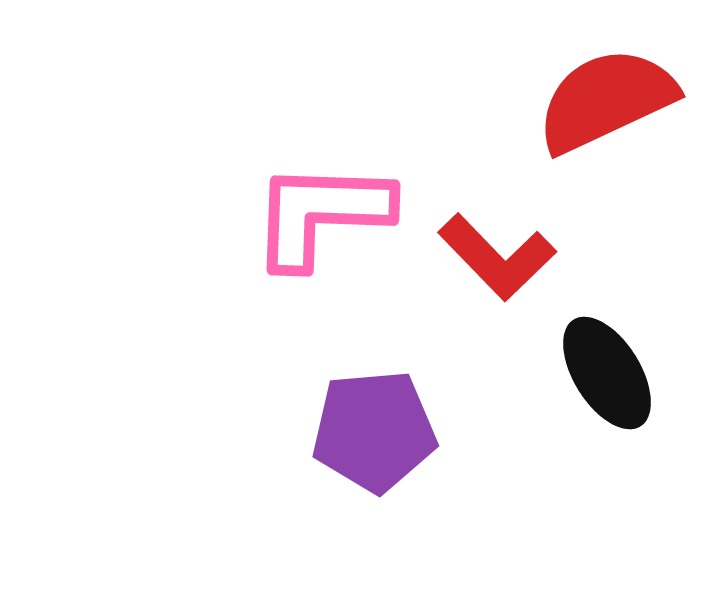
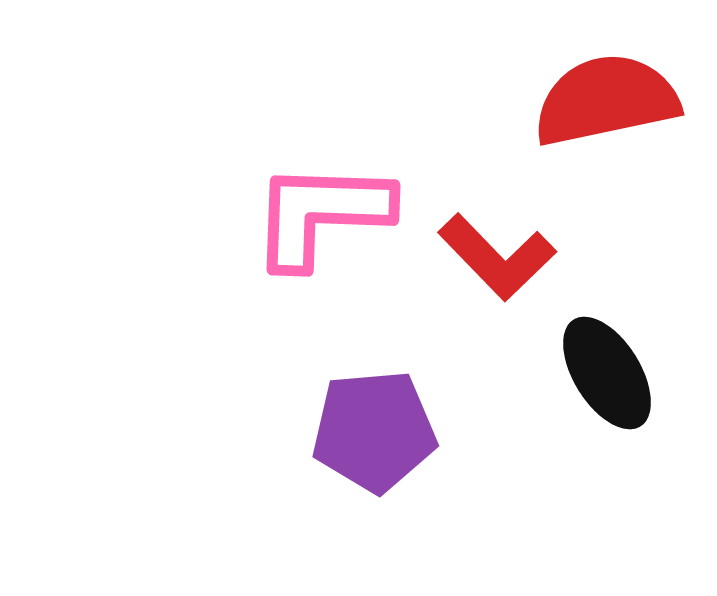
red semicircle: rotated 13 degrees clockwise
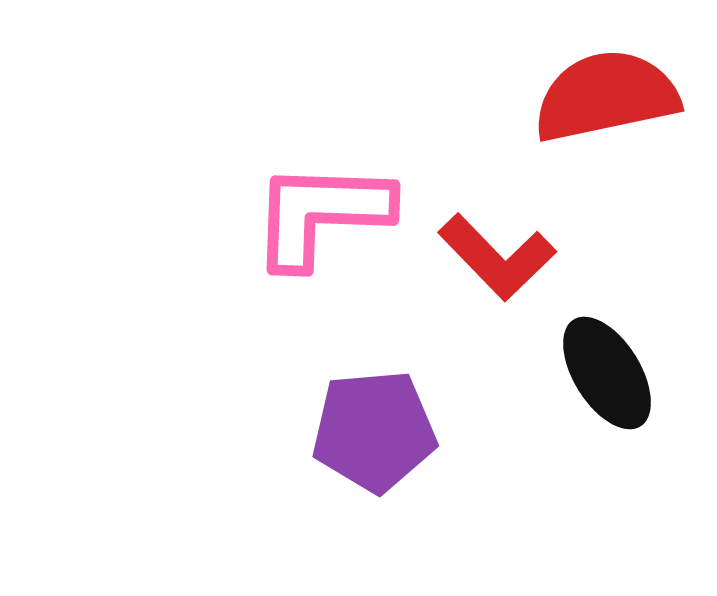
red semicircle: moved 4 px up
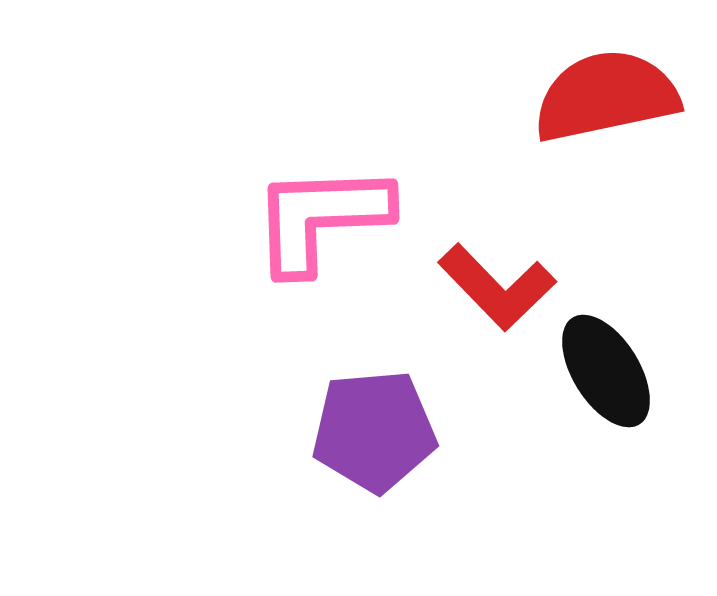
pink L-shape: moved 4 px down; rotated 4 degrees counterclockwise
red L-shape: moved 30 px down
black ellipse: moved 1 px left, 2 px up
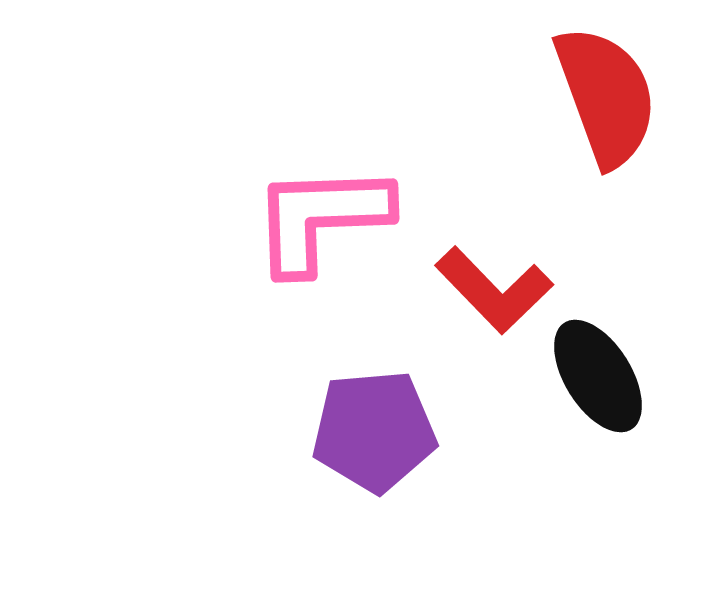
red semicircle: rotated 82 degrees clockwise
red L-shape: moved 3 px left, 3 px down
black ellipse: moved 8 px left, 5 px down
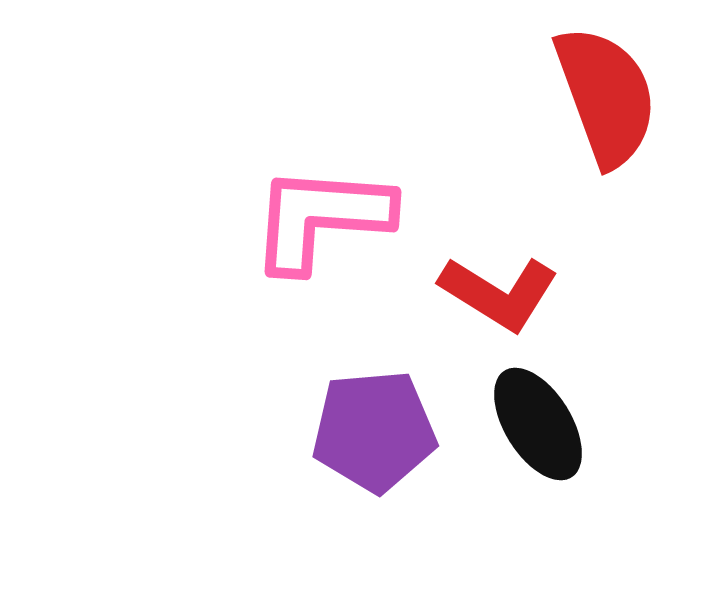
pink L-shape: rotated 6 degrees clockwise
red L-shape: moved 5 px right, 3 px down; rotated 14 degrees counterclockwise
black ellipse: moved 60 px left, 48 px down
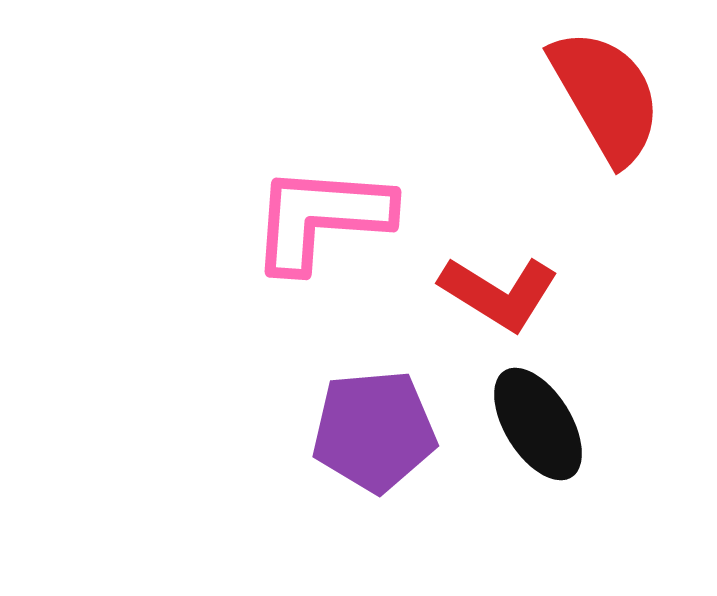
red semicircle: rotated 10 degrees counterclockwise
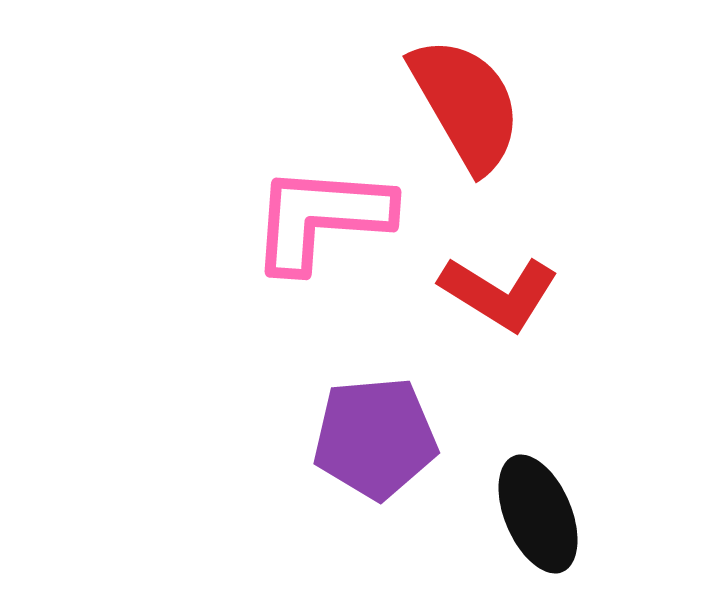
red semicircle: moved 140 px left, 8 px down
black ellipse: moved 90 px down; rotated 9 degrees clockwise
purple pentagon: moved 1 px right, 7 px down
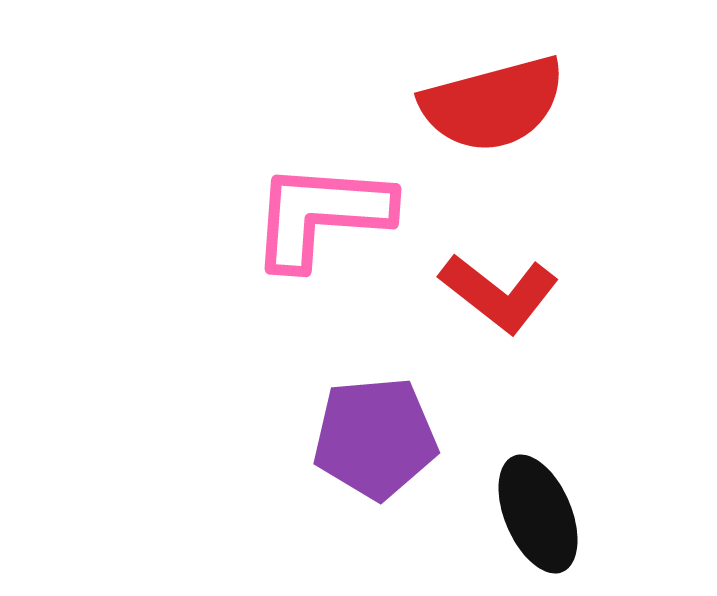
red semicircle: moved 27 px right; rotated 105 degrees clockwise
pink L-shape: moved 3 px up
red L-shape: rotated 6 degrees clockwise
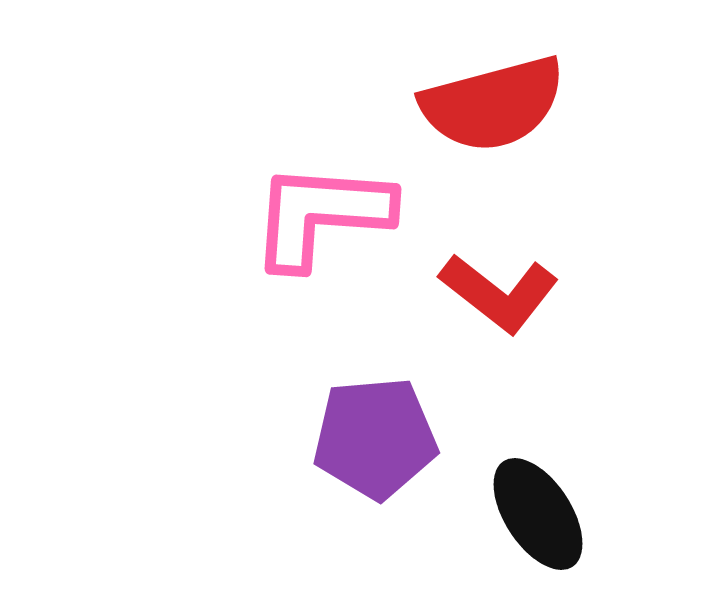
black ellipse: rotated 10 degrees counterclockwise
